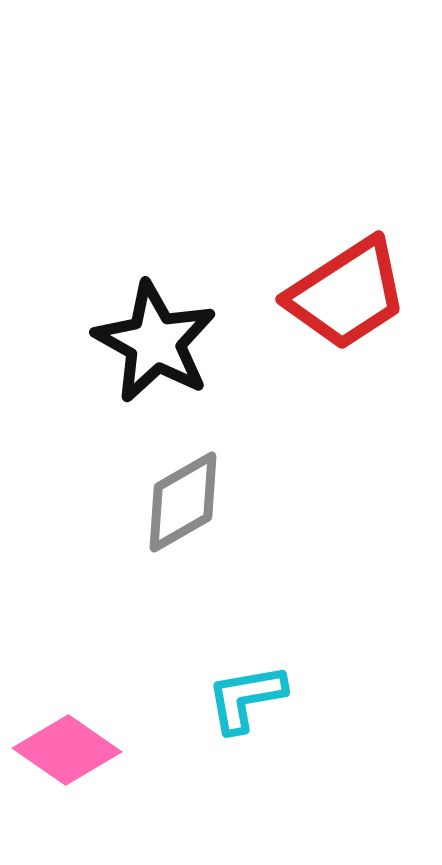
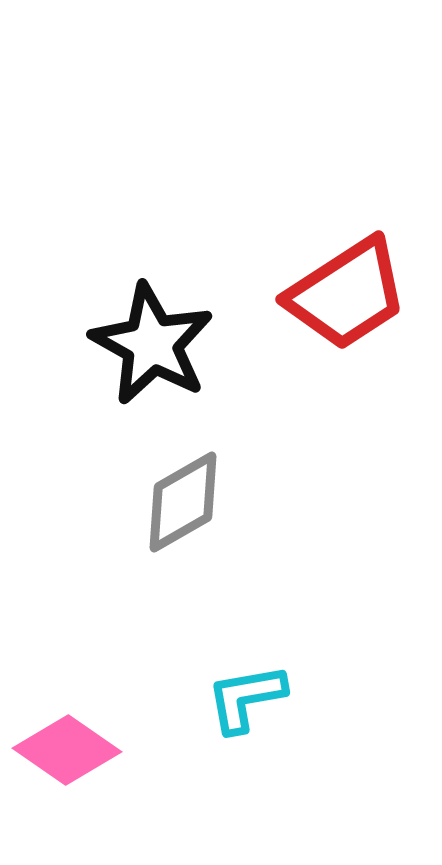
black star: moved 3 px left, 2 px down
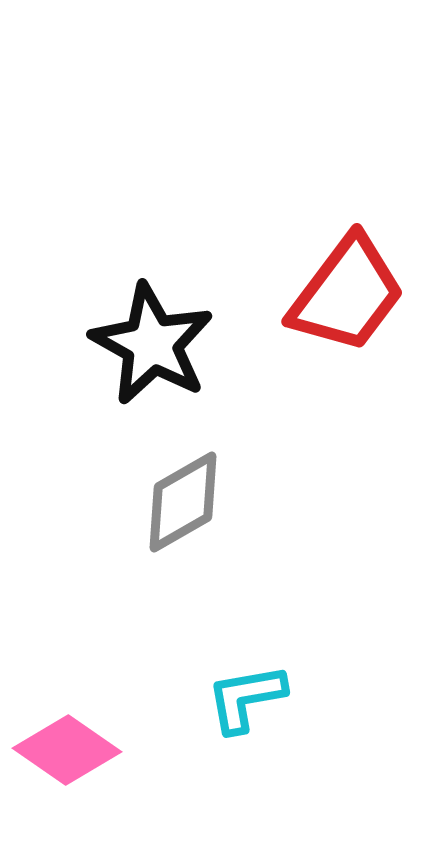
red trapezoid: rotated 20 degrees counterclockwise
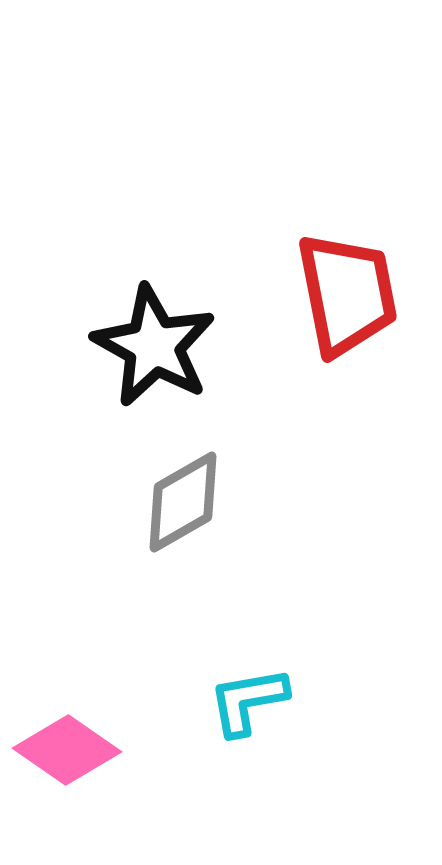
red trapezoid: rotated 48 degrees counterclockwise
black star: moved 2 px right, 2 px down
cyan L-shape: moved 2 px right, 3 px down
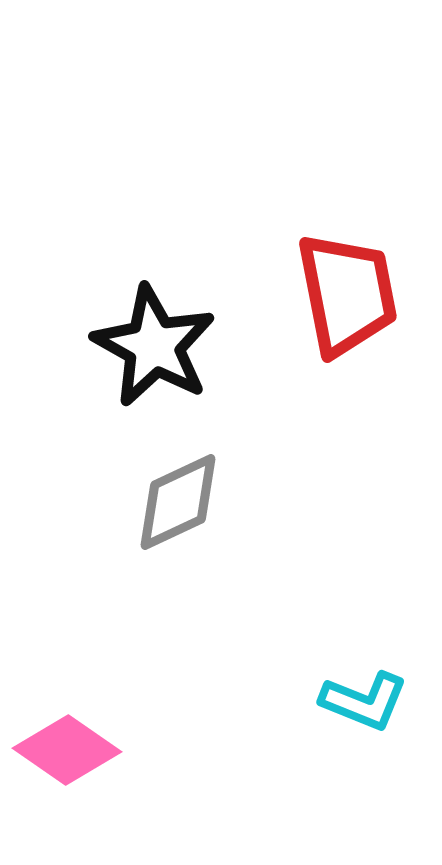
gray diamond: moved 5 px left; rotated 5 degrees clockwise
cyan L-shape: moved 116 px right; rotated 148 degrees counterclockwise
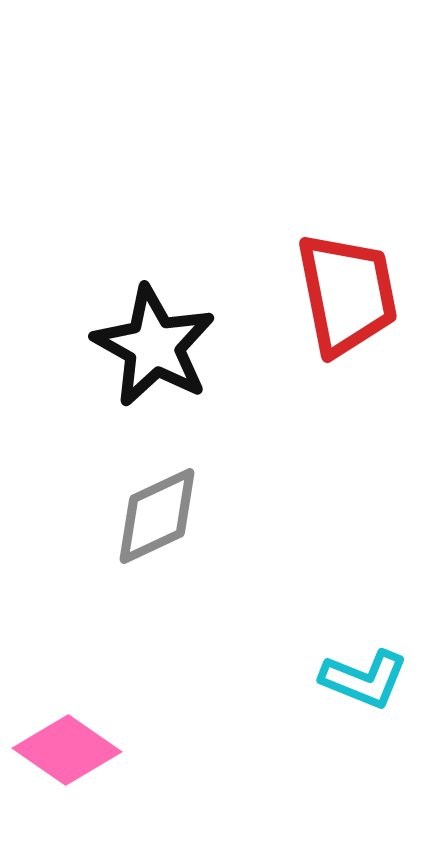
gray diamond: moved 21 px left, 14 px down
cyan L-shape: moved 22 px up
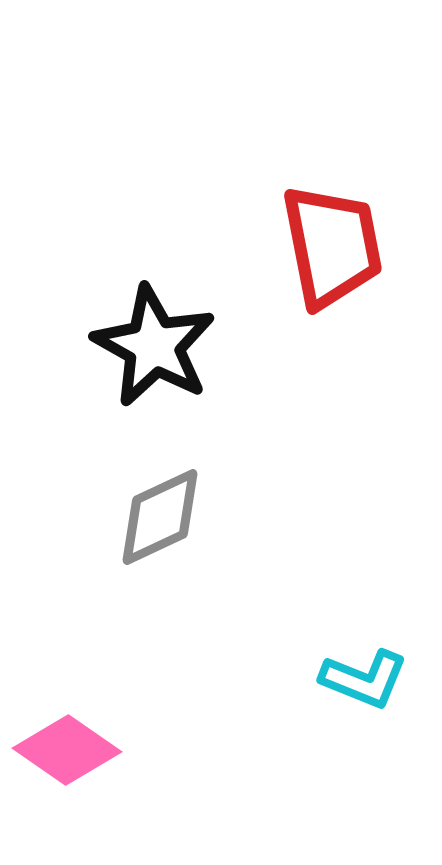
red trapezoid: moved 15 px left, 48 px up
gray diamond: moved 3 px right, 1 px down
